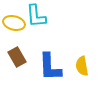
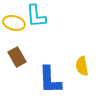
blue L-shape: moved 13 px down
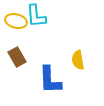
yellow ellipse: moved 2 px right, 2 px up
yellow semicircle: moved 4 px left, 6 px up
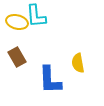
yellow ellipse: moved 1 px right, 1 px down
yellow semicircle: moved 3 px down
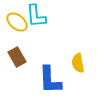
yellow ellipse: rotated 25 degrees clockwise
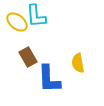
brown rectangle: moved 11 px right
blue L-shape: moved 1 px left, 1 px up
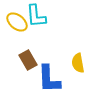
brown rectangle: moved 3 px down
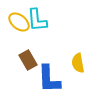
cyan L-shape: moved 1 px right, 4 px down
yellow ellipse: moved 2 px right
